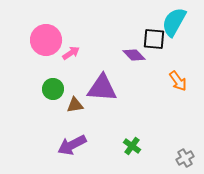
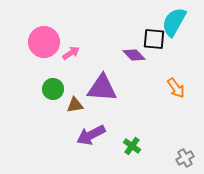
pink circle: moved 2 px left, 2 px down
orange arrow: moved 2 px left, 7 px down
purple arrow: moved 19 px right, 10 px up
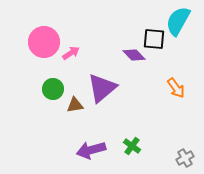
cyan semicircle: moved 4 px right, 1 px up
purple triangle: rotated 44 degrees counterclockwise
purple arrow: moved 15 px down; rotated 12 degrees clockwise
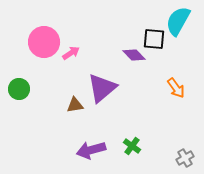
green circle: moved 34 px left
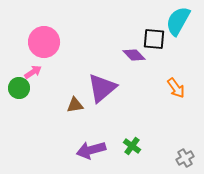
pink arrow: moved 38 px left, 19 px down
green circle: moved 1 px up
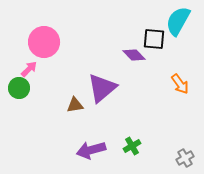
pink arrow: moved 4 px left, 3 px up; rotated 12 degrees counterclockwise
orange arrow: moved 4 px right, 4 px up
green cross: rotated 24 degrees clockwise
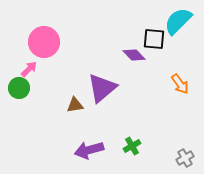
cyan semicircle: rotated 16 degrees clockwise
purple arrow: moved 2 px left
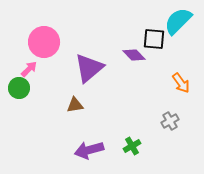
orange arrow: moved 1 px right, 1 px up
purple triangle: moved 13 px left, 20 px up
gray cross: moved 15 px left, 37 px up
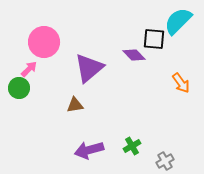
gray cross: moved 5 px left, 40 px down
